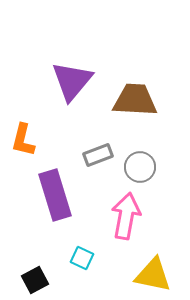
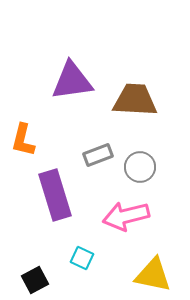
purple triangle: rotated 42 degrees clockwise
pink arrow: rotated 114 degrees counterclockwise
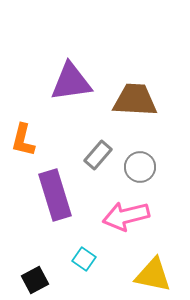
purple triangle: moved 1 px left, 1 px down
gray rectangle: rotated 28 degrees counterclockwise
cyan square: moved 2 px right, 1 px down; rotated 10 degrees clockwise
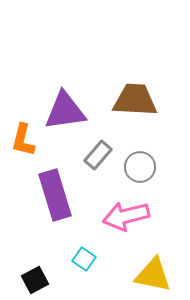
purple triangle: moved 6 px left, 29 px down
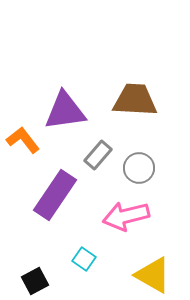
orange L-shape: rotated 128 degrees clockwise
gray circle: moved 1 px left, 1 px down
purple rectangle: rotated 51 degrees clockwise
yellow triangle: rotated 18 degrees clockwise
black square: moved 1 px down
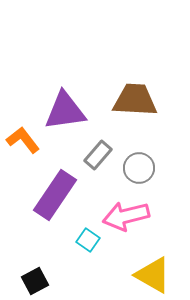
cyan square: moved 4 px right, 19 px up
